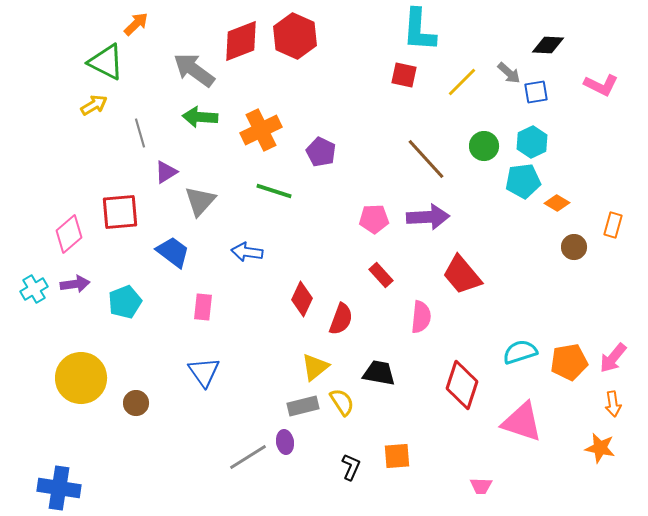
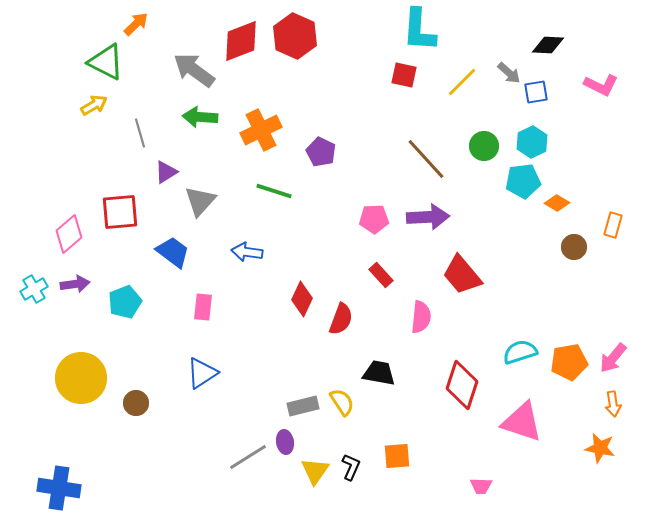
yellow triangle at (315, 367): moved 104 px down; rotated 16 degrees counterclockwise
blue triangle at (204, 372): moved 2 px left, 1 px down; rotated 32 degrees clockwise
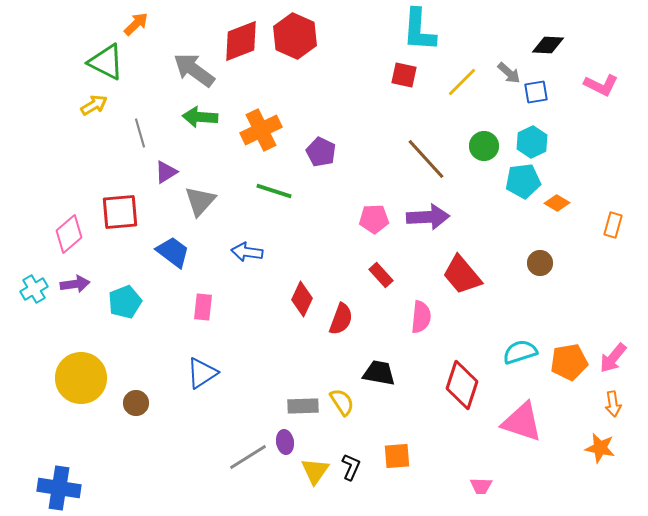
brown circle at (574, 247): moved 34 px left, 16 px down
gray rectangle at (303, 406): rotated 12 degrees clockwise
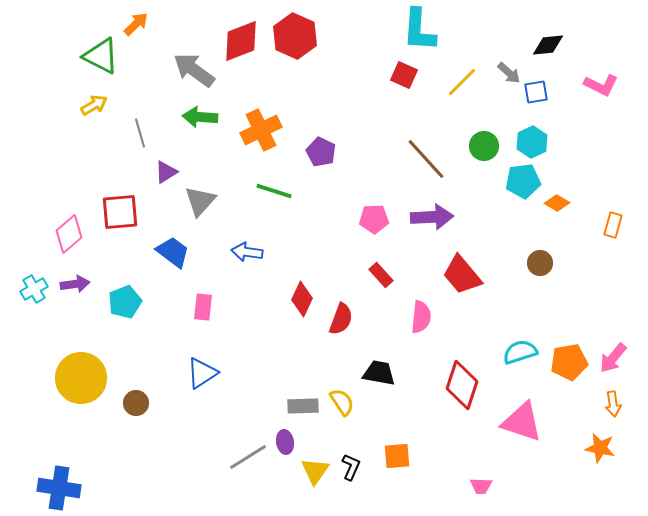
black diamond at (548, 45): rotated 8 degrees counterclockwise
green triangle at (106, 62): moved 5 px left, 6 px up
red square at (404, 75): rotated 12 degrees clockwise
purple arrow at (428, 217): moved 4 px right
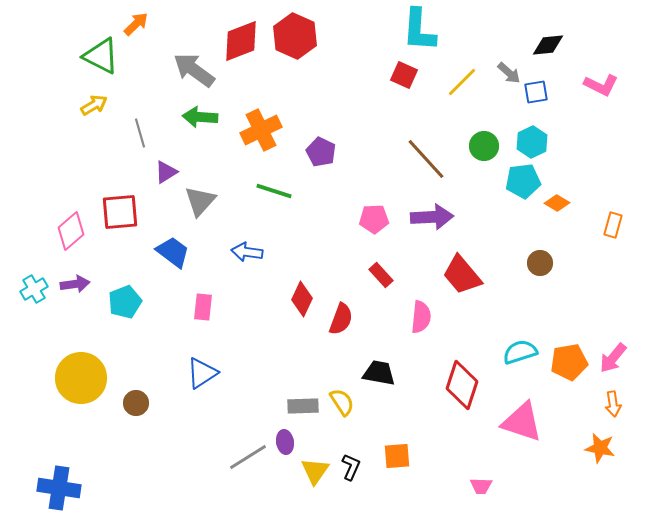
pink diamond at (69, 234): moved 2 px right, 3 px up
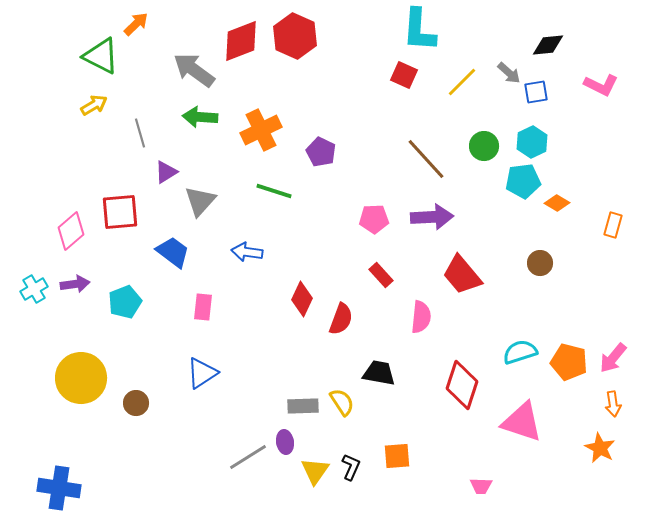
orange pentagon at (569, 362): rotated 24 degrees clockwise
orange star at (600, 448): rotated 16 degrees clockwise
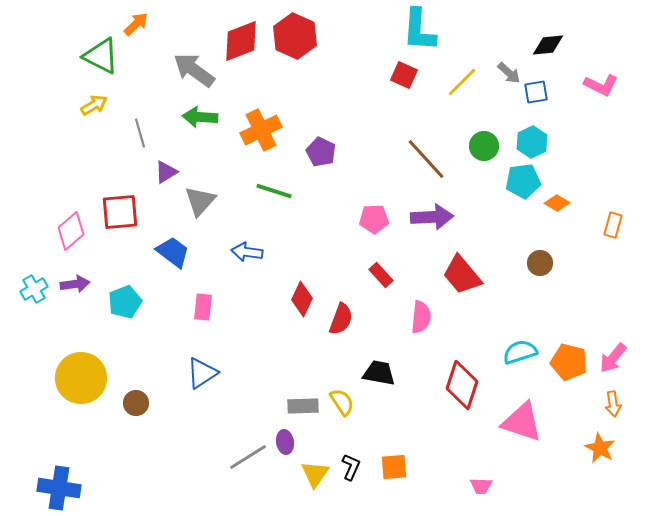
orange square at (397, 456): moved 3 px left, 11 px down
yellow triangle at (315, 471): moved 3 px down
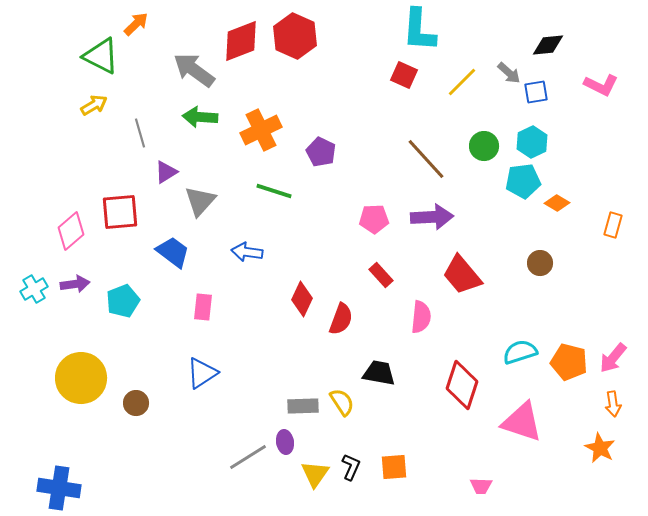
cyan pentagon at (125, 302): moved 2 px left, 1 px up
